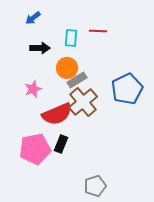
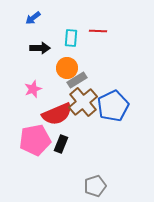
blue pentagon: moved 14 px left, 17 px down
pink pentagon: moved 9 px up
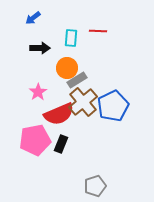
pink star: moved 5 px right, 3 px down; rotated 12 degrees counterclockwise
red semicircle: moved 2 px right
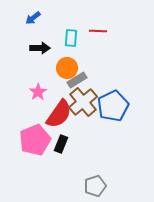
red semicircle: rotated 32 degrees counterclockwise
pink pentagon: rotated 12 degrees counterclockwise
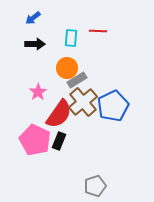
black arrow: moved 5 px left, 4 px up
pink pentagon: rotated 24 degrees counterclockwise
black rectangle: moved 2 px left, 3 px up
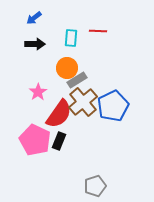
blue arrow: moved 1 px right
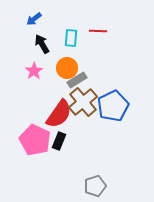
blue arrow: moved 1 px down
black arrow: moved 7 px right; rotated 120 degrees counterclockwise
pink star: moved 4 px left, 21 px up
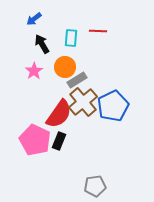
orange circle: moved 2 px left, 1 px up
gray pentagon: rotated 10 degrees clockwise
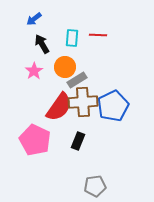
red line: moved 4 px down
cyan rectangle: moved 1 px right
brown cross: rotated 36 degrees clockwise
red semicircle: moved 7 px up
black rectangle: moved 19 px right
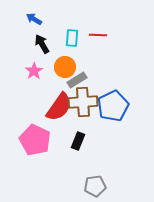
blue arrow: rotated 70 degrees clockwise
